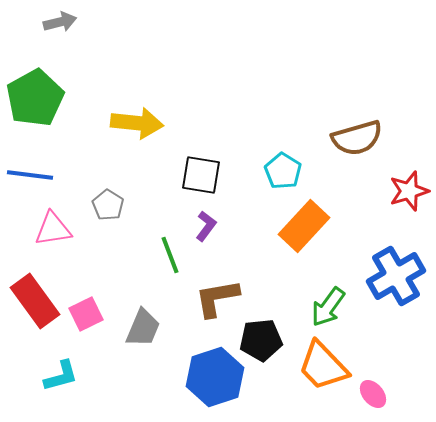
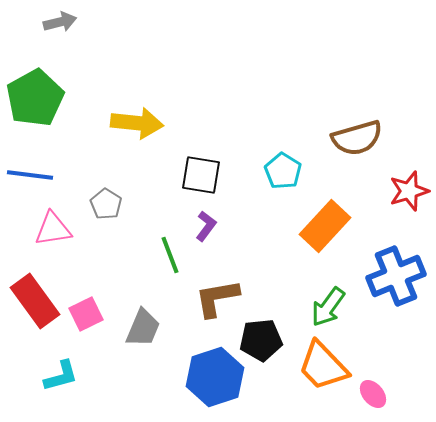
gray pentagon: moved 2 px left, 1 px up
orange rectangle: moved 21 px right
blue cross: rotated 8 degrees clockwise
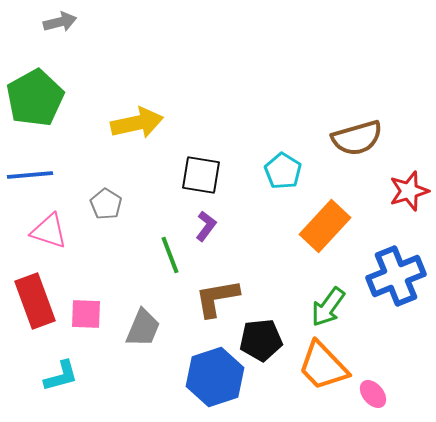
yellow arrow: rotated 18 degrees counterclockwise
blue line: rotated 12 degrees counterclockwise
pink triangle: moved 4 px left, 2 px down; rotated 27 degrees clockwise
red rectangle: rotated 16 degrees clockwise
pink square: rotated 28 degrees clockwise
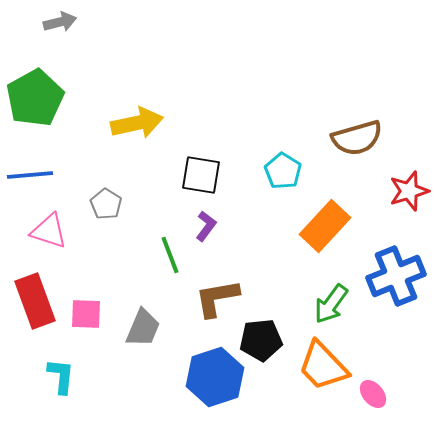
green arrow: moved 3 px right, 3 px up
cyan L-shape: rotated 69 degrees counterclockwise
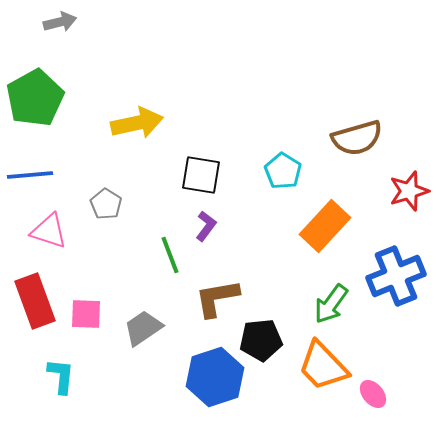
gray trapezoid: rotated 147 degrees counterclockwise
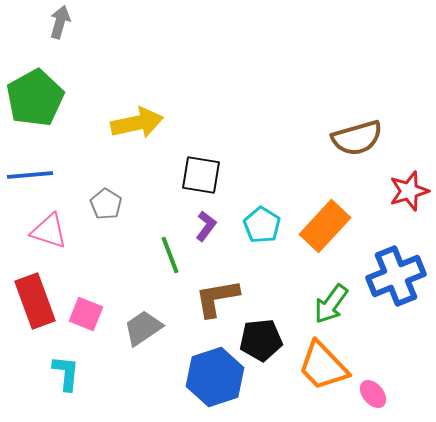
gray arrow: rotated 60 degrees counterclockwise
cyan pentagon: moved 21 px left, 54 px down
pink square: rotated 20 degrees clockwise
cyan L-shape: moved 5 px right, 3 px up
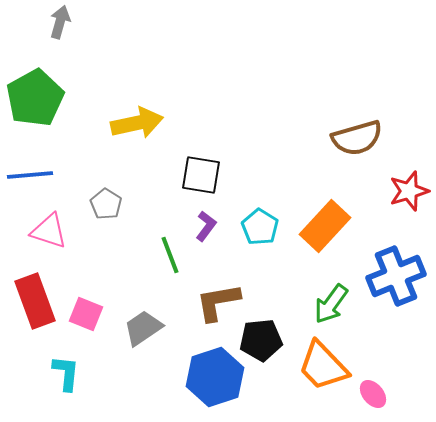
cyan pentagon: moved 2 px left, 2 px down
brown L-shape: moved 1 px right, 4 px down
